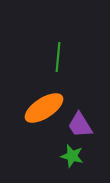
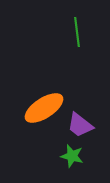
green line: moved 19 px right, 25 px up; rotated 12 degrees counterclockwise
purple trapezoid: rotated 20 degrees counterclockwise
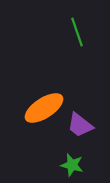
green line: rotated 12 degrees counterclockwise
green star: moved 9 px down
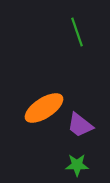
green star: moved 5 px right; rotated 15 degrees counterclockwise
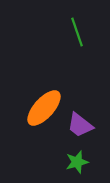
orange ellipse: rotated 15 degrees counterclockwise
green star: moved 3 px up; rotated 15 degrees counterclockwise
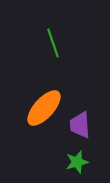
green line: moved 24 px left, 11 px down
purple trapezoid: rotated 48 degrees clockwise
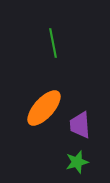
green line: rotated 8 degrees clockwise
